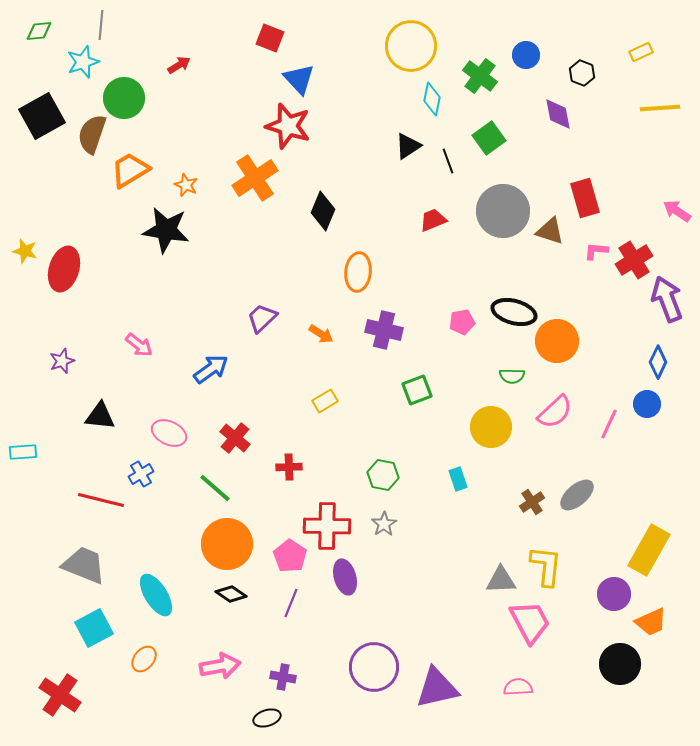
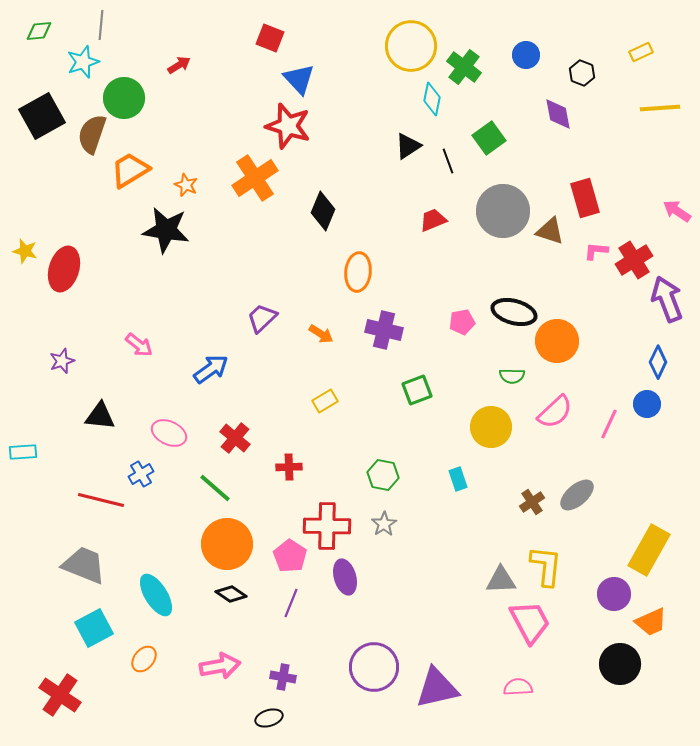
green cross at (480, 76): moved 16 px left, 9 px up
black ellipse at (267, 718): moved 2 px right
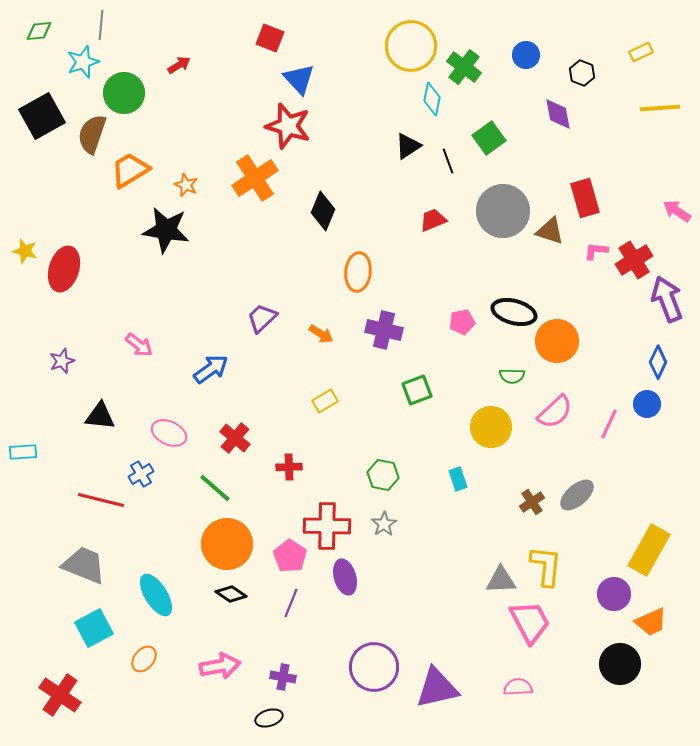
green circle at (124, 98): moved 5 px up
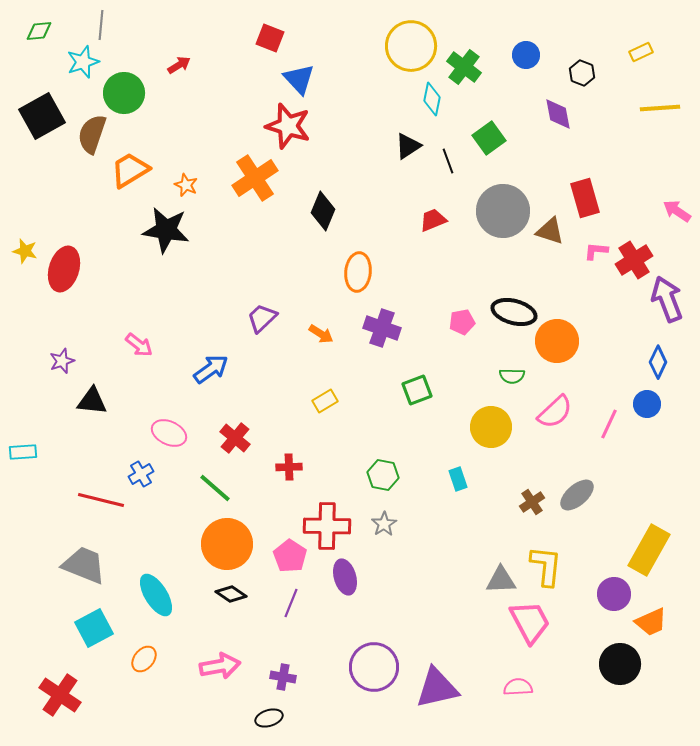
purple cross at (384, 330): moved 2 px left, 2 px up; rotated 6 degrees clockwise
black triangle at (100, 416): moved 8 px left, 15 px up
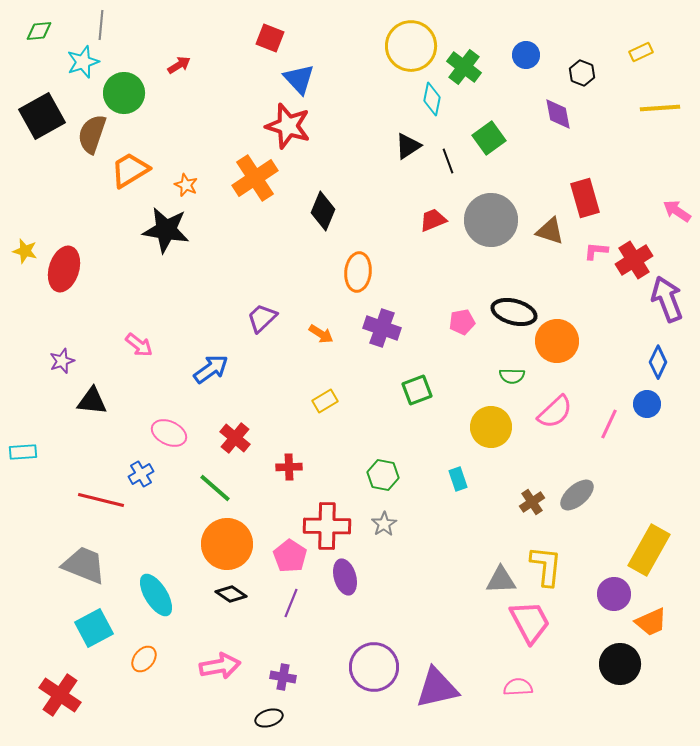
gray circle at (503, 211): moved 12 px left, 9 px down
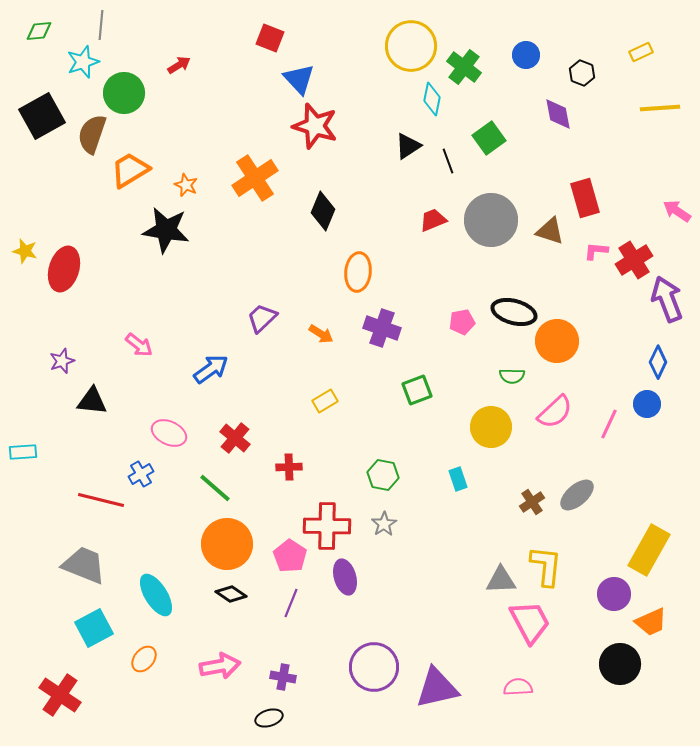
red star at (288, 126): moved 27 px right
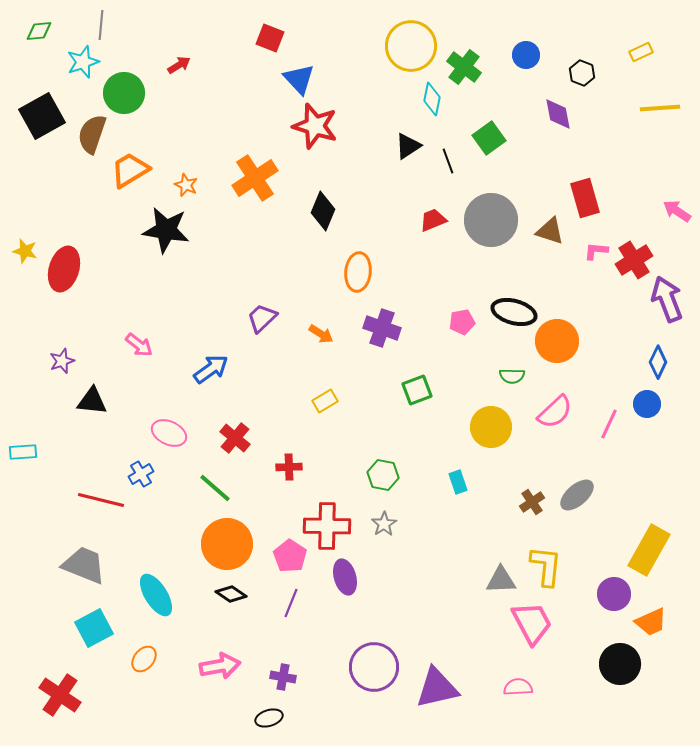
cyan rectangle at (458, 479): moved 3 px down
pink trapezoid at (530, 622): moved 2 px right, 1 px down
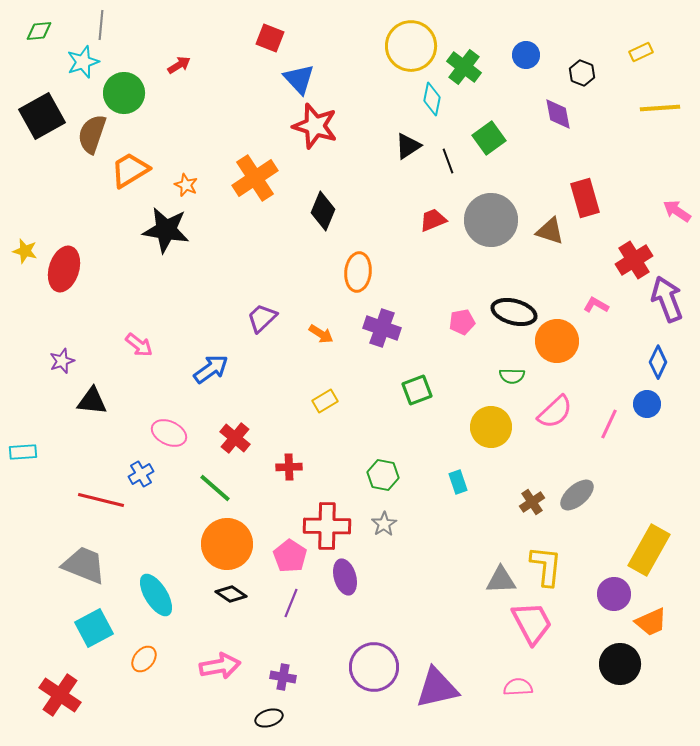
pink L-shape at (596, 251): moved 54 px down; rotated 25 degrees clockwise
